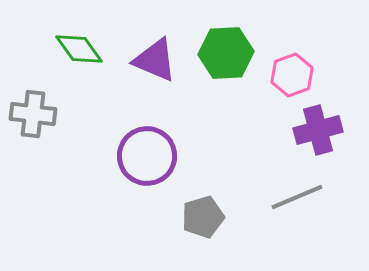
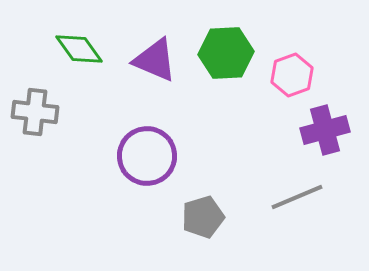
gray cross: moved 2 px right, 2 px up
purple cross: moved 7 px right
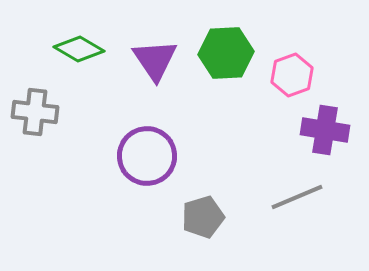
green diamond: rotated 24 degrees counterclockwise
purple triangle: rotated 33 degrees clockwise
purple cross: rotated 24 degrees clockwise
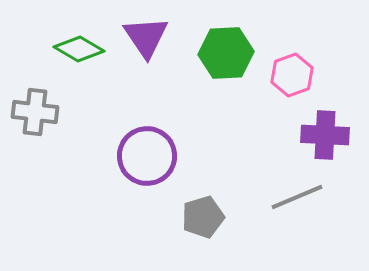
purple triangle: moved 9 px left, 23 px up
purple cross: moved 5 px down; rotated 6 degrees counterclockwise
